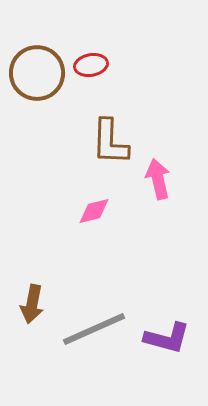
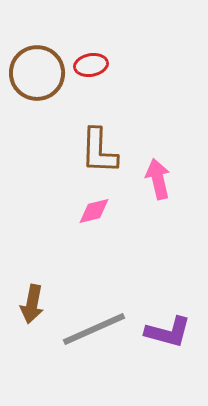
brown L-shape: moved 11 px left, 9 px down
purple L-shape: moved 1 px right, 6 px up
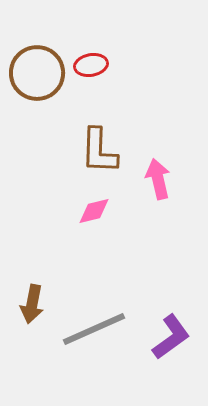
purple L-shape: moved 3 px right, 5 px down; rotated 51 degrees counterclockwise
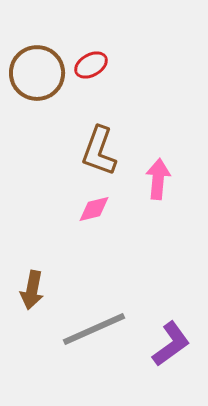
red ellipse: rotated 20 degrees counterclockwise
brown L-shape: rotated 18 degrees clockwise
pink arrow: rotated 18 degrees clockwise
pink diamond: moved 2 px up
brown arrow: moved 14 px up
purple L-shape: moved 7 px down
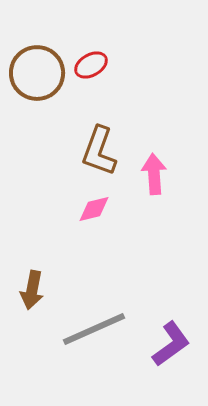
pink arrow: moved 4 px left, 5 px up; rotated 9 degrees counterclockwise
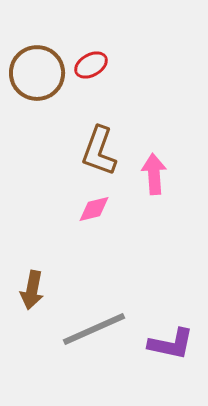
purple L-shape: rotated 48 degrees clockwise
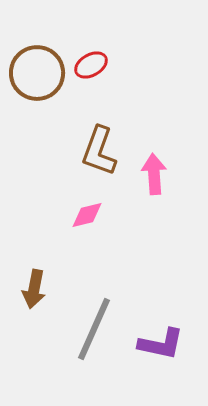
pink diamond: moved 7 px left, 6 px down
brown arrow: moved 2 px right, 1 px up
gray line: rotated 42 degrees counterclockwise
purple L-shape: moved 10 px left
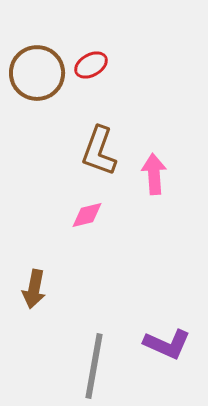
gray line: moved 37 px down; rotated 14 degrees counterclockwise
purple L-shape: moved 6 px right; rotated 12 degrees clockwise
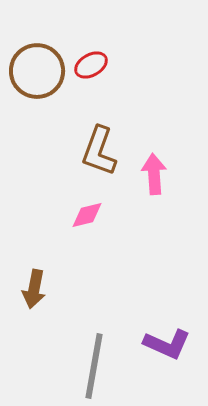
brown circle: moved 2 px up
